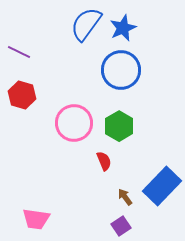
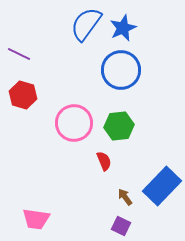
purple line: moved 2 px down
red hexagon: moved 1 px right
green hexagon: rotated 24 degrees clockwise
purple square: rotated 30 degrees counterclockwise
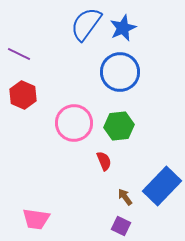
blue circle: moved 1 px left, 2 px down
red hexagon: rotated 8 degrees clockwise
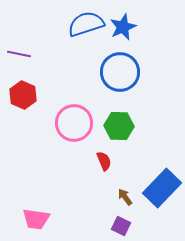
blue semicircle: rotated 36 degrees clockwise
blue star: moved 1 px up
purple line: rotated 15 degrees counterclockwise
green hexagon: rotated 8 degrees clockwise
blue rectangle: moved 2 px down
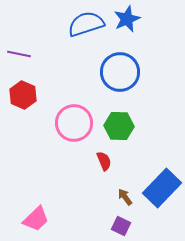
blue star: moved 4 px right, 8 px up
pink trapezoid: rotated 52 degrees counterclockwise
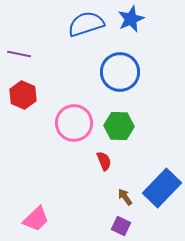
blue star: moved 4 px right
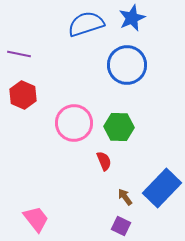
blue star: moved 1 px right, 1 px up
blue circle: moved 7 px right, 7 px up
green hexagon: moved 1 px down
pink trapezoid: rotated 84 degrees counterclockwise
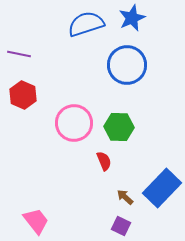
brown arrow: rotated 12 degrees counterclockwise
pink trapezoid: moved 2 px down
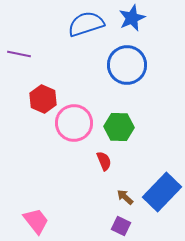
red hexagon: moved 20 px right, 4 px down
blue rectangle: moved 4 px down
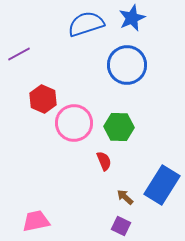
purple line: rotated 40 degrees counterclockwise
blue rectangle: moved 7 px up; rotated 12 degrees counterclockwise
pink trapezoid: rotated 64 degrees counterclockwise
